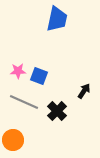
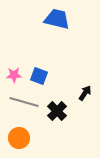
blue trapezoid: rotated 88 degrees counterclockwise
pink star: moved 4 px left, 4 px down
black arrow: moved 1 px right, 2 px down
gray line: rotated 8 degrees counterclockwise
orange circle: moved 6 px right, 2 px up
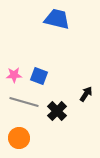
black arrow: moved 1 px right, 1 px down
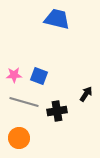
black cross: rotated 36 degrees clockwise
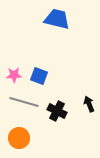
black arrow: moved 3 px right, 10 px down; rotated 56 degrees counterclockwise
black cross: rotated 36 degrees clockwise
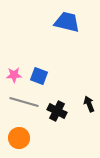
blue trapezoid: moved 10 px right, 3 px down
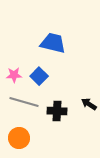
blue trapezoid: moved 14 px left, 21 px down
blue square: rotated 24 degrees clockwise
black arrow: rotated 35 degrees counterclockwise
black cross: rotated 24 degrees counterclockwise
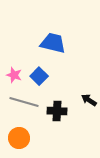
pink star: rotated 21 degrees clockwise
black arrow: moved 4 px up
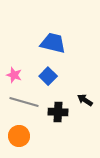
blue square: moved 9 px right
black arrow: moved 4 px left
black cross: moved 1 px right, 1 px down
orange circle: moved 2 px up
